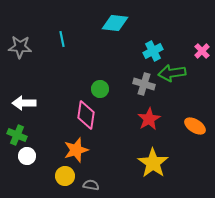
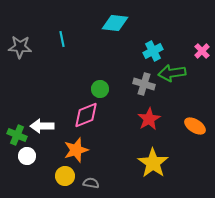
white arrow: moved 18 px right, 23 px down
pink diamond: rotated 60 degrees clockwise
gray semicircle: moved 2 px up
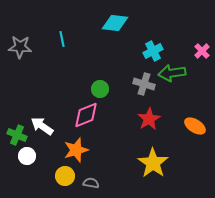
white arrow: rotated 35 degrees clockwise
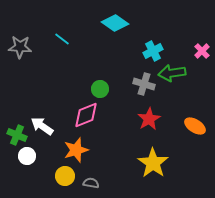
cyan diamond: rotated 28 degrees clockwise
cyan line: rotated 42 degrees counterclockwise
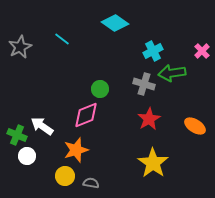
gray star: rotated 30 degrees counterclockwise
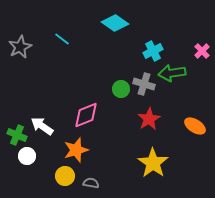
green circle: moved 21 px right
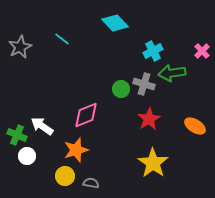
cyan diamond: rotated 12 degrees clockwise
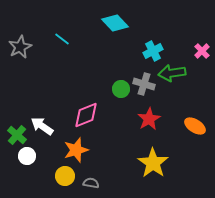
green cross: rotated 18 degrees clockwise
